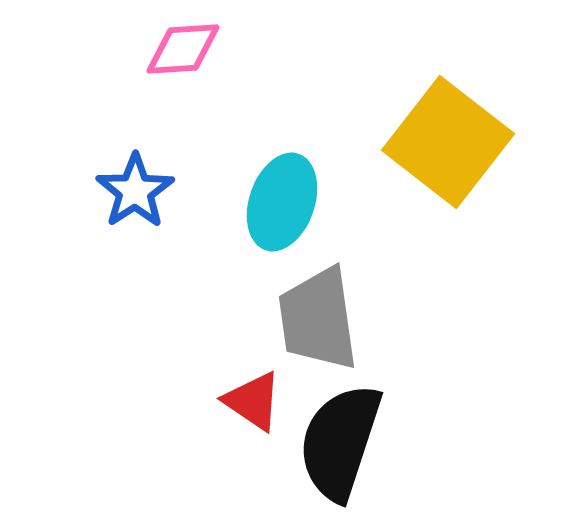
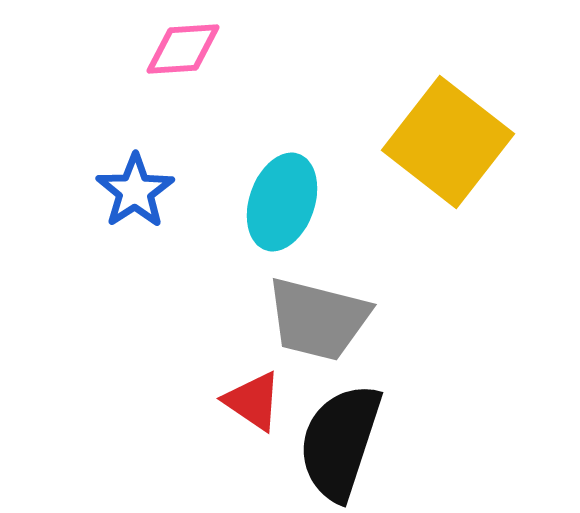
gray trapezoid: rotated 68 degrees counterclockwise
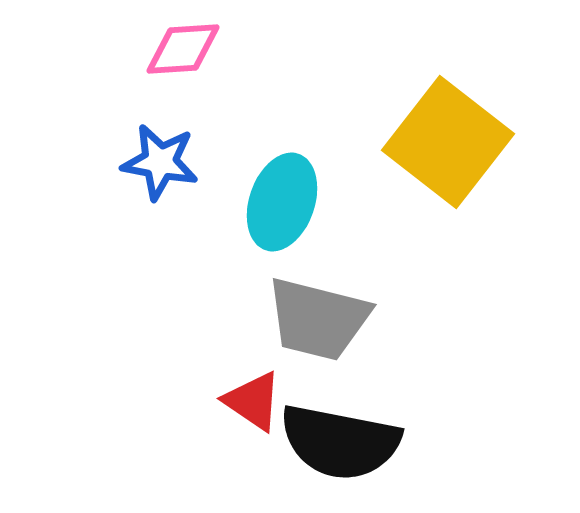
blue star: moved 25 px right, 29 px up; rotated 28 degrees counterclockwise
black semicircle: rotated 97 degrees counterclockwise
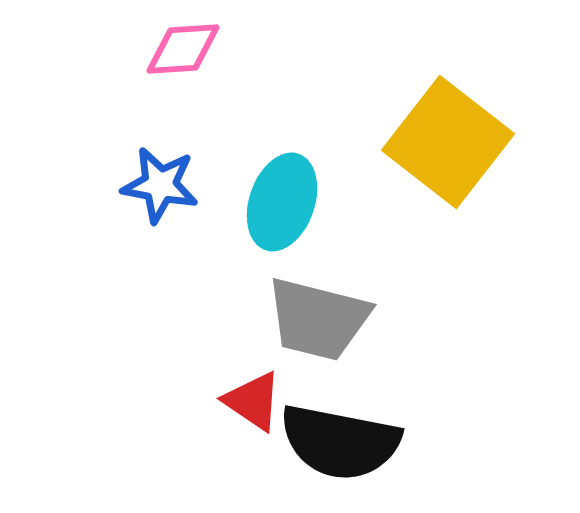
blue star: moved 23 px down
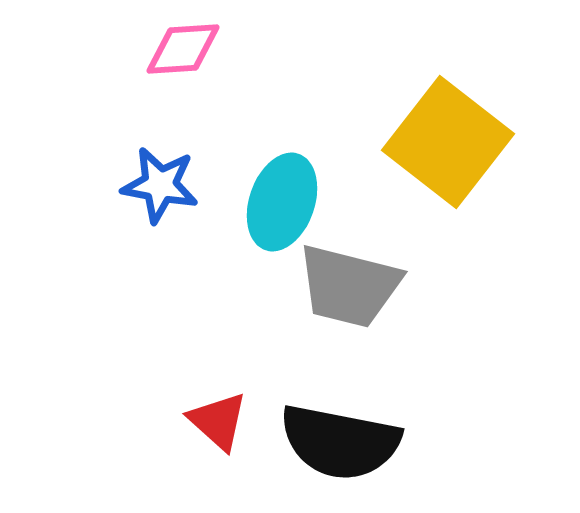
gray trapezoid: moved 31 px right, 33 px up
red triangle: moved 35 px left, 20 px down; rotated 8 degrees clockwise
